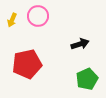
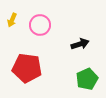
pink circle: moved 2 px right, 9 px down
red pentagon: moved 4 px down; rotated 20 degrees clockwise
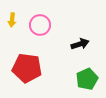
yellow arrow: rotated 16 degrees counterclockwise
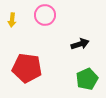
pink circle: moved 5 px right, 10 px up
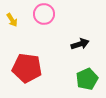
pink circle: moved 1 px left, 1 px up
yellow arrow: rotated 40 degrees counterclockwise
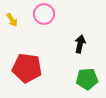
black arrow: rotated 60 degrees counterclockwise
green pentagon: rotated 20 degrees clockwise
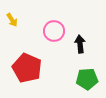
pink circle: moved 10 px right, 17 px down
black arrow: rotated 18 degrees counterclockwise
red pentagon: rotated 16 degrees clockwise
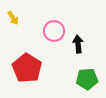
yellow arrow: moved 1 px right, 2 px up
black arrow: moved 2 px left
red pentagon: rotated 8 degrees clockwise
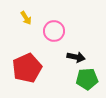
yellow arrow: moved 13 px right
black arrow: moved 2 px left, 13 px down; rotated 108 degrees clockwise
red pentagon: rotated 16 degrees clockwise
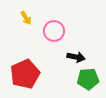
red pentagon: moved 2 px left, 6 px down
green pentagon: moved 1 px right
